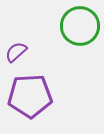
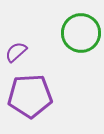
green circle: moved 1 px right, 7 px down
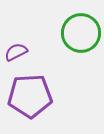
purple semicircle: rotated 15 degrees clockwise
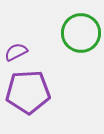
purple pentagon: moved 2 px left, 4 px up
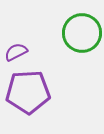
green circle: moved 1 px right
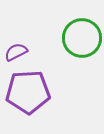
green circle: moved 5 px down
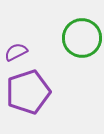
purple pentagon: rotated 15 degrees counterclockwise
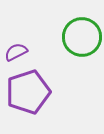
green circle: moved 1 px up
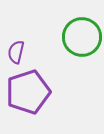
purple semicircle: rotated 50 degrees counterclockwise
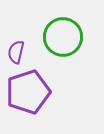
green circle: moved 19 px left
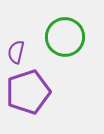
green circle: moved 2 px right
